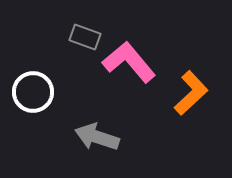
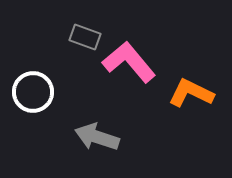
orange L-shape: rotated 111 degrees counterclockwise
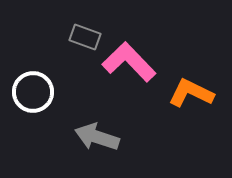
pink L-shape: rotated 4 degrees counterclockwise
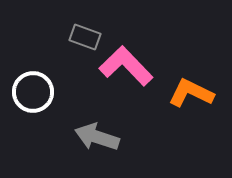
pink L-shape: moved 3 px left, 4 px down
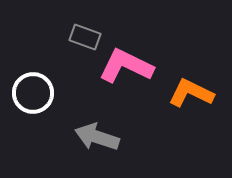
pink L-shape: rotated 20 degrees counterclockwise
white circle: moved 1 px down
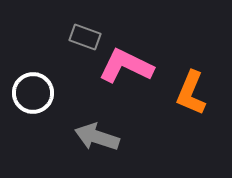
orange L-shape: rotated 93 degrees counterclockwise
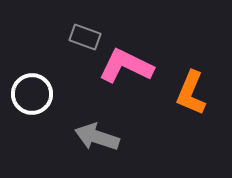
white circle: moved 1 px left, 1 px down
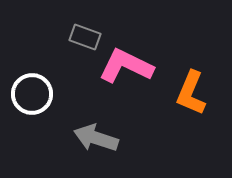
gray arrow: moved 1 px left, 1 px down
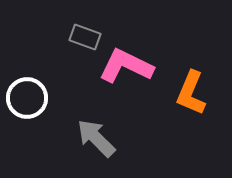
white circle: moved 5 px left, 4 px down
gray arrow: rotated 27 degrees clockwise
